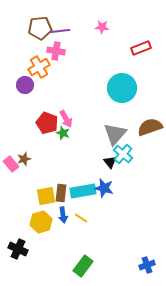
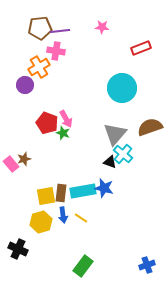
black triangle: rotated 32 degrees counterclockwise
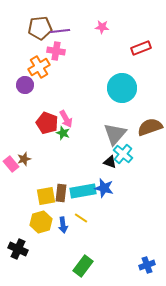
blue arrow: moved 10 px down
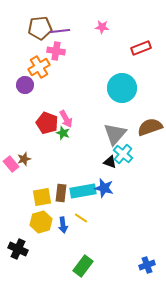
yellow square: moved 4 px left, 1 px down
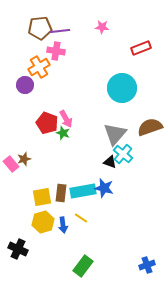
yellow hexagon: moved 2 px right
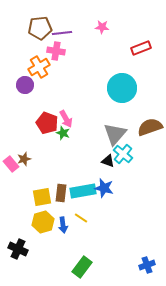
purple line: moved 2 px right, 2 px down
black triangle: moved 2 px left, 1 px up
green rectangle: moved 1 px left, 1 px down
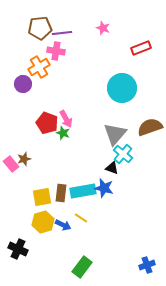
pink star: moved 1 px right, 1 px down; rotated 16 degrees clockwise
purple circle: moved 2 px left, 1 px up
black triangle: moved 4 px right, 7 px down
blue arrow: rotated 56 degrees counterclockwise
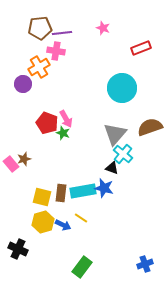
yellow square: rotated 24 degrees clockwise
blue cross: moved 2 px left, 1 px up
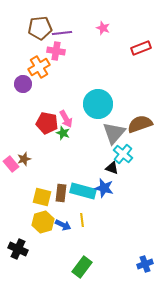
cyan circle: moved 24 px left, 16 px down
red pentagon: rotated 10 degrees counterclockwise
brown semicircle: moved 10 px left, 3 px up
gray triangle: moved 1 px left, 1 px up
cyan rectangle: rotated 25 degrees clockwise
yellow line: moved 1 px right, 2 px down; rotated 48 degrees clockwise
